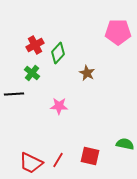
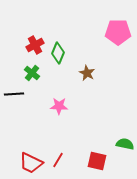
green diamond: rotated 20 degrees counterclockwise
red square: moved 7 px right, 5 px down
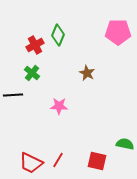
green diamond: moved 18 px up
black line: moved 1 px left, 1 px down
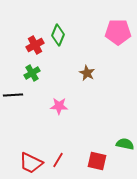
green cross: rotated 21 degrees clockwise
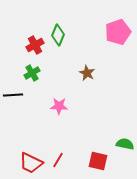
pink pentagon: rotated 20 degrees counterclockwise
red square: moved 1 px right
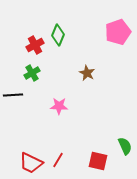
green semicircle: moved 2 px down; rotated 54 degrees clockwise
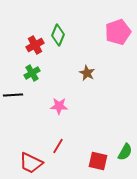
green semicircle: moved 6 px down; rotated 54 degrees clockwise
red line: moved 14 px up
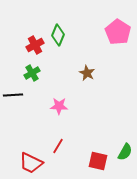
pink pentagon: rotated 20 degrees counterclockwise
